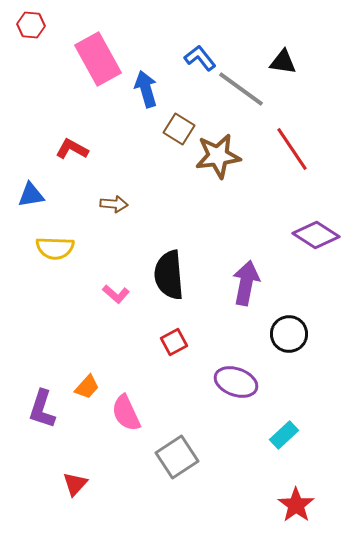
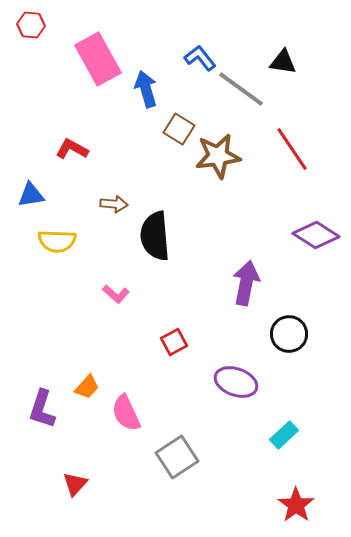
yellow semicircle: moved 2 px right, 7 px up
black semicircle: moved 14 px left, 39 px up
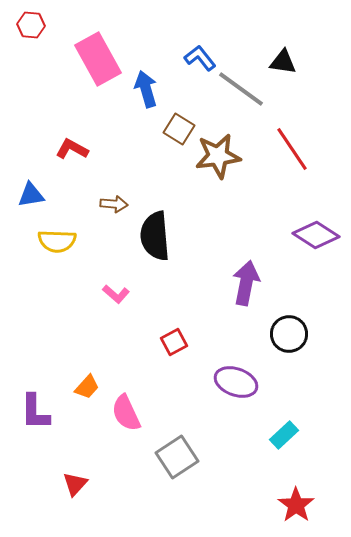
purple L-shape: moved 7 px left, 3 px down; rotated 18 degrees counterclockwise
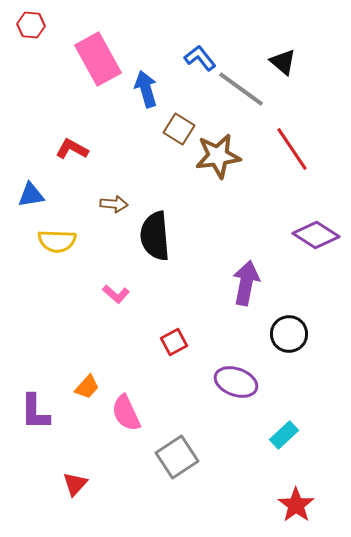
black triangle: rotated 32 degrees clockwise
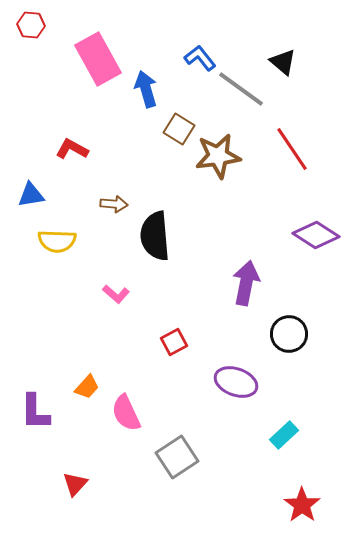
red star: moved 6 px right
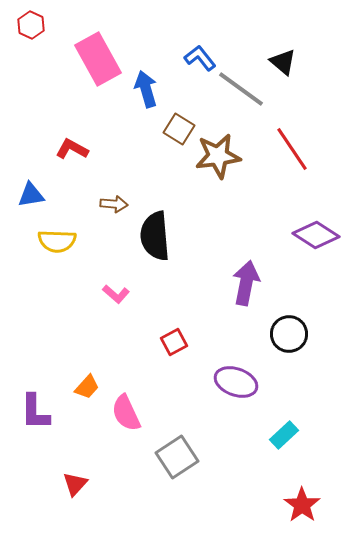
red hexagon: rotated 20 degrees clockwise
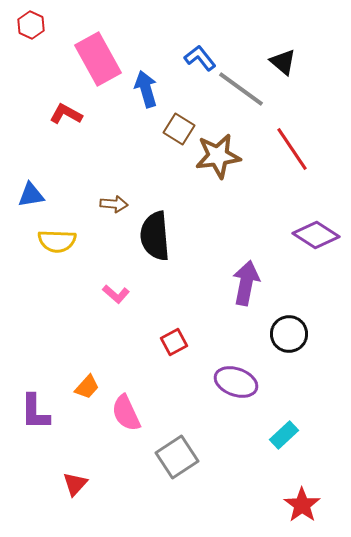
red L-shape: moved 6 px left, 35 px up
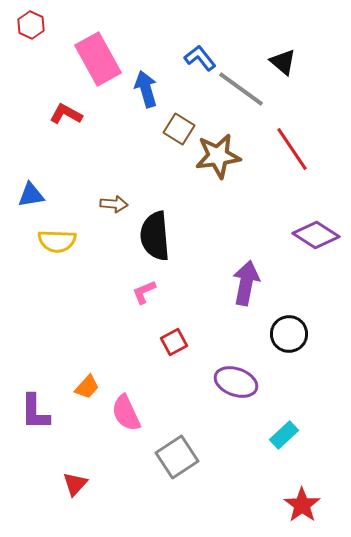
pink L-shape: moved 28 px right, 2 px up; rotated 116 degrees clockwise
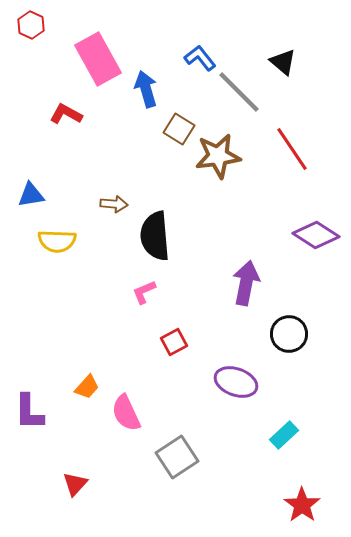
gray line: moved 2 px left, 3 px down; rotated 9 degrees clockwise
purple L-shape: moved 6 px left
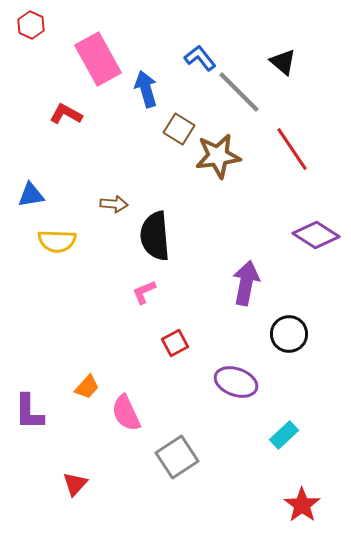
red square: moved 1 px right, 1 px down
